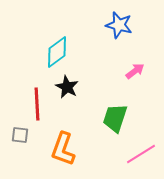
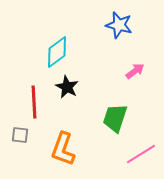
red line: moved 3 px left, 2 px up
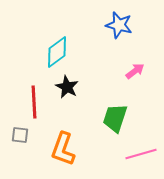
pink line: rotated 16 degrees clockwise
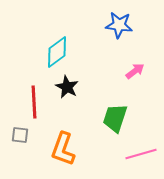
blue star: rotated 8 degrees counterclockwise
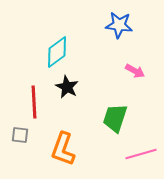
pink arrow: rotated 66 degrees clockwise
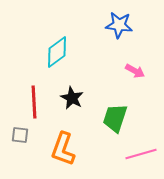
black star: moved 5 px right, 11 px down
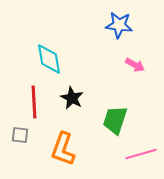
cyan diamond: moved 8 px left, 7 px down; rotated 64 degrees counterclockwise
pink arrow: moved 6 px up
green trapezoid: moved 2 px down
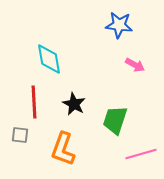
black star: moved 2 px right, 6 px down
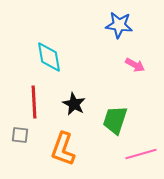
cyan diamond: moved 2 px up
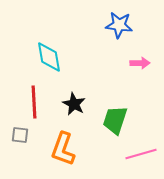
pink arrow: moved 5 px right, 2 px up; rotated 30 degrees counterclockwise
